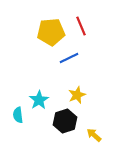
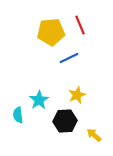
red line: moved 1 px left, 1 px up
black hexagon: rotated 15 degrees clockwise
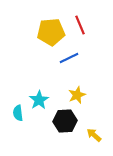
cyan semicircle: moved 2 px up
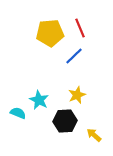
red line: moved 3 px down
yellow pentagon: moved 1 px left, 1 px down
blue line: moved 5 px right, 2 px up; rotated 18 degrees counterclockwise
cyan star: rotated 12 degrees counterclockwise
cyan semicircle: rotated 119 degrees clockwise
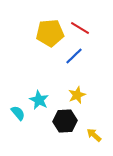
red line: rotated 36 degrees counterclockwise
cyan semicircle: rotated 28 degrees clockwise
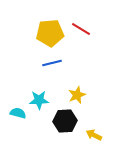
red line: moved 1 px right, 1 px down
blue line: moved 22 px left, 7 px down; rotated 30 degrees clockwise
cyan star: rotated 30 degrees counterclockwise
cyan semicircle: rotated 35 degrees counterclockwise
yellow arrow: rotated 14 degrees counterclockwise
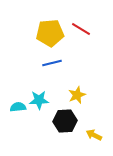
cyan semicircle: moved 6 px up; rotated 21 degrees counterclockwise
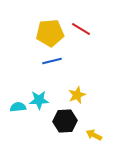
blue line: moved 2 px up
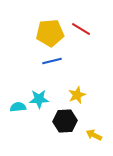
cyan star: moved 1 px up
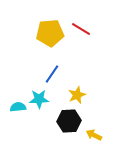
blue line: moved 13 px down; rotated 42 degrees counterclockwise
black hexagon: moved 4 px right
